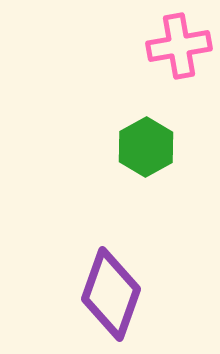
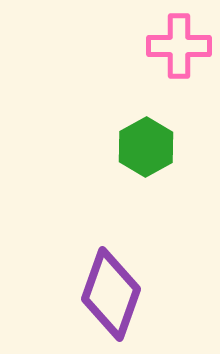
pink cross: rotated 10 degrees clockwise
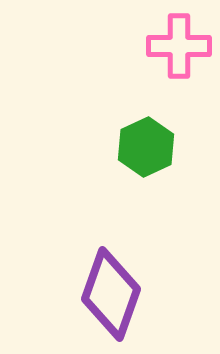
green hexagon: rotated 4 degrees clockwise
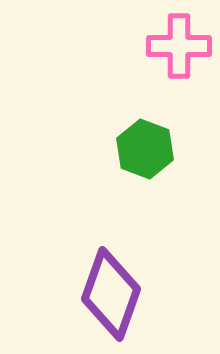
green hexagon: moved 1 px left, 2 px down; rotated 14 degrees counterclockwise
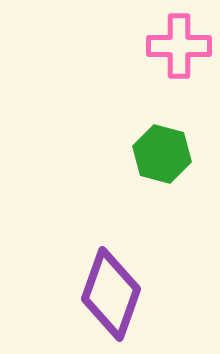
green hexagon: moved 17 px right, 5 px down; rotated 6 degrees counterclockwise
